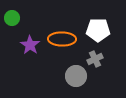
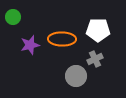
green circle: moved 1 px right, 1 px up
purple star: rotated 24 degrees clockwise
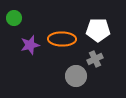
green circle: moved 1 px right, 1 px down
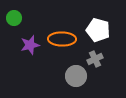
white pentagon: rotated 15 degrees clockwise
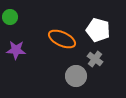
green circle: moved 4 px left, 1 px up
orange ellipse: rotated 24 degrees clockwise
purple star: moved 14 px left, 5 px down; rotated 18 degrees clockwise
gray cross: rotated 28 degrees counterclockwise
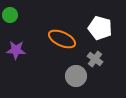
green circle: moved 2 px up
white pentagon: moved 2 px right, 2 px up
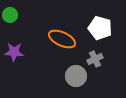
purple star: moved 2 px left, 2 px down
gray cross: rotated 28 degrees clockwise
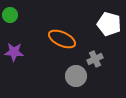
white pentagon: moved 9 px right, 4 px up
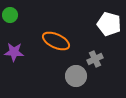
orange ellipse: moved 6 px left, 2 px down
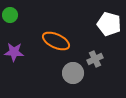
gray circle: moved 3 px left, 3 px up
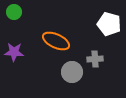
green circle: moved 4 px right, 3 px up
gray cross: rotated 21 degrees clockwise
gray circle: moved 1 px left, 1 px up
